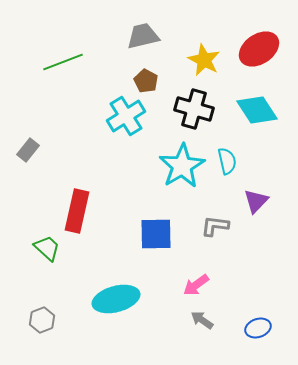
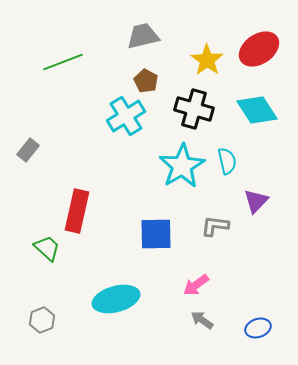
yellow star: moved 3 px right; rotated 8 degrees clockwise
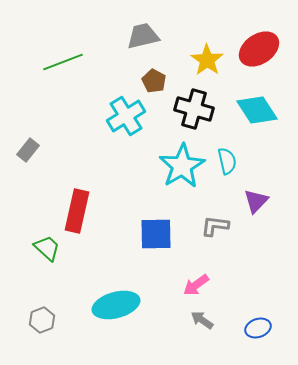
brown pentagon: moved 8 px right
cyan ellipse: moved 6 px down
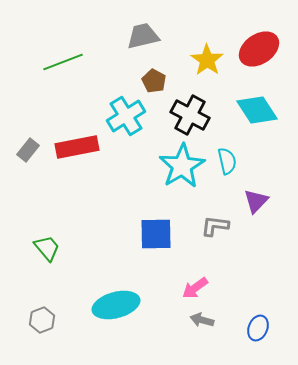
black cross: moved 4 px left, 6 px down; rotated 12 degrees clockwise
red rectangle: moved 64 px up; rotated 66 degrees clockwise
green trapezoid: rotated 8 degrees clockwise
pink arrow: moved 1 px left, 3 px down
gray arrow: rotated 20 degrees counterclockwise
blue ellipse: rotated 50 degrees counterclockwise
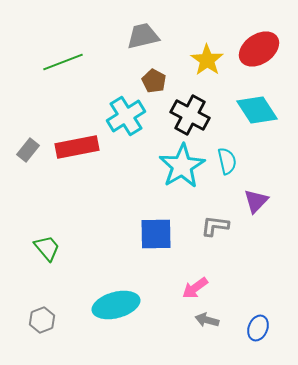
gray arrow: moved 5 px right
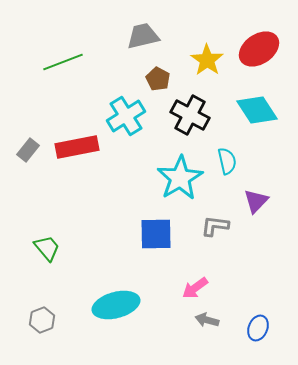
brown pentagon: moved 4 px right, 2 px up
cyan star: moved 2 px left, 12 px down
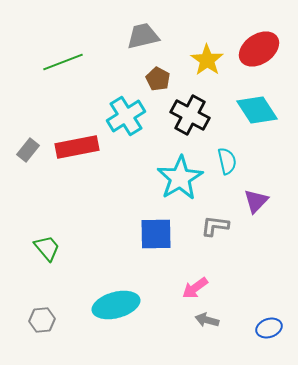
gray hexagon: rotated 15 degrees clockwise
blue ellipse: moved 11 px right; rotated 50 degrees clockwise
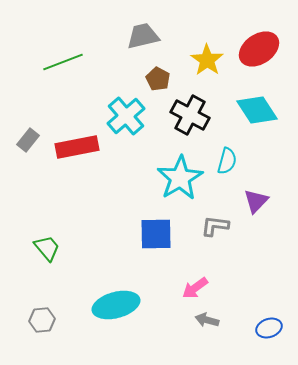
cyan cross: rotated 9 degrees counterclockwise
gray rectangle: moved 10 px up
cyan semicircle: rotated 28 degrees clockwise
